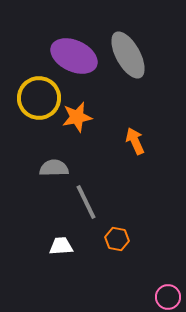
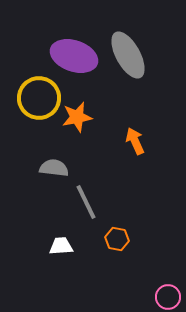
purple ellipse: rotated 6 degrees counterclockwise
gray semicircle: rotated 8 degrees clockwise
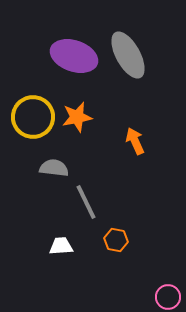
yellow circle: moved 6 px left, 19 px down
orange hexagon: moved 1 px left, 1 px down
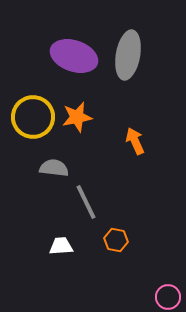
gray ellipse: rotated 39 degrees clockwise
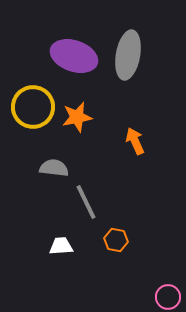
yellow circle: moved 10 px up
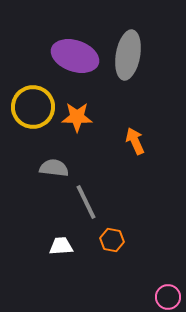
purple ellipse: moved 1 px right
orange star: rotated 12 degrees clockwise
orange hexagon: moved 4 px left
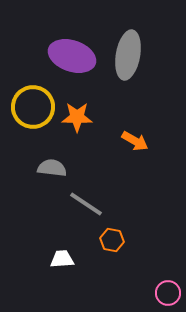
purple ellipse: moved 3 px left
orange arrow: rotated 144 degrees clockwise
gray semicircle: moved 2 px left
gray line: moved 2 px down; rotated 30 degrees counterclockwise
white trapezoid: moved 1 px right, 13 px down
pink circle: moved 4 px up
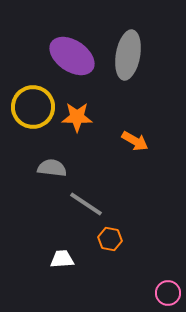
purple ellipse: rotated 15 degrees clockwise
orange hexagon: moved 2 px left, 1 px up
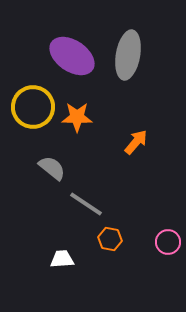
orange arrow: moved 1 px right, 1 px down; rotated 80 degrees counterclockwise
gray semicircle: rotated 32 degrees clockwise
pink circle: moved 51 px up
